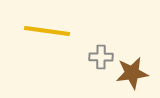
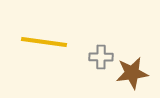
yellow line: moved 3 px left, 11 px down
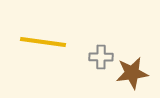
yellow line: moved 1 px left
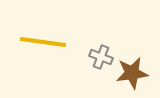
gray cross: rotated 20 degrees clockwise
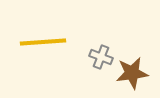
yellow line: rotated 12 degrees counterclockwise
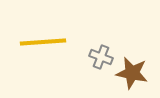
brown star: rotated 20 degrees clockwise
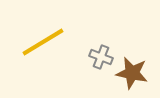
yellow line: rotated 27 degrees counterclockwise
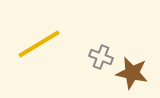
yellow line: moved 4 px left, 2 px down
